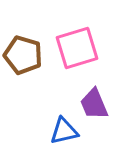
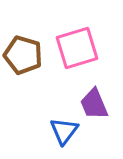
blue triangle: rotated 40 degrees counterclockwise
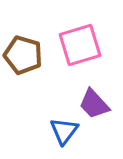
pink square: moved 3 px right, 3 px up
purple trapezoid: rotated 20 degrees counterclockwise
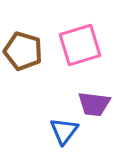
brown pentagon: moved 4 px up
purple trapezoid: rotated 40 degrees counterclockwise
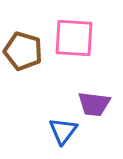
pink square: moved 6 px left, 7 px up; rotated 21 degrees clockwise
blue triangle: moved 1 px left
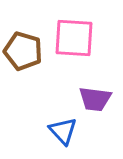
purple trapezoid: moved 1 px right, 5 px up
blue triangle: rotated 20 degrees counterclockwise
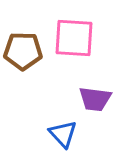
brown pentagon: rotated 15 degrees counterclockwise
blue triangle: moved 3 px down
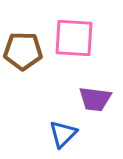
blue triangle: rotated 28 degrees clockwise
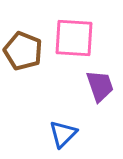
brown pentagon: rotated 21 degrees clockwise
purple trapezoid: moved 5 px right, 13 px up; rotated 116 degrees counterclockwise
